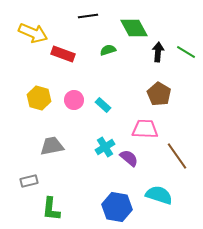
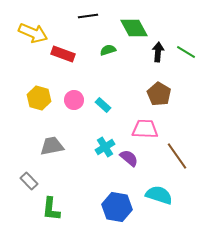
gray rectangle: rotated 60 degrees clockwise
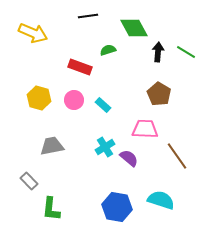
red rectangle: moved 17 px right, 13 px down
cyan semicircle: moved 2 px right, 5 px down
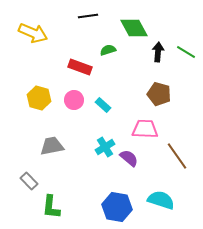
brown pentagon: rotated 15 degrees counterclockwise
green L-shape: moved 2 px up
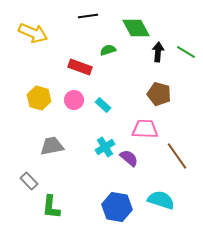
green diamond: moved 2 px right
